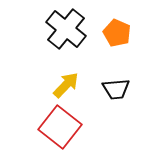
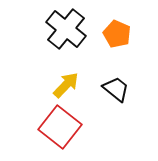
orange pentagon: moved 1 px down
black trapezoid: rotated 136 degrees counterclockwise
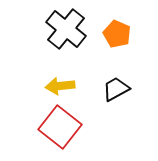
yellow arrow: moved 6 px left, 1 px down; rotated 140 degrees counterclockwise
black trapezoid: rotated 68 degrees counterclockwise
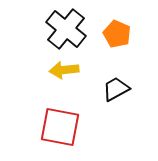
yellow arrow: moved 4 px right, 16 px up
red square: rotated 27 degrees counterclockwise
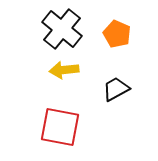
black cross: moved 4 px left
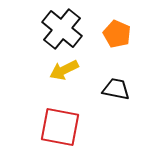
yellow arrow: rotated 20 degrees counterclockwise
black trapezoid: rotated 40 degrees clockwise
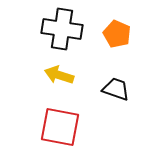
black cross: rotated 30 degrees counterclockwise
yellow arrow: moved 5 px left, 5 px down; rotated 44 degrees clockwise
black trapezoid: rotated 8 degrees clockwise
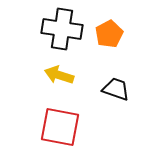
orange pentagon: moved 8 px left; rotated 20 degrees clockwise
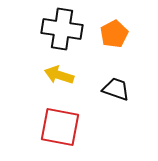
orange pentagon: moved 5 px right
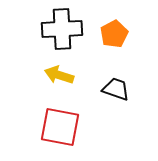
black cross: rotated 12 degrees counterclockwise
